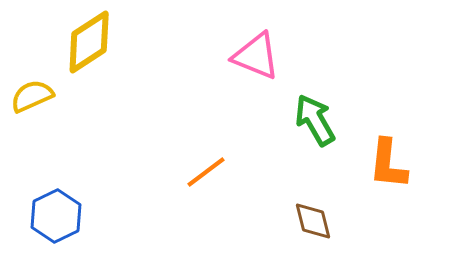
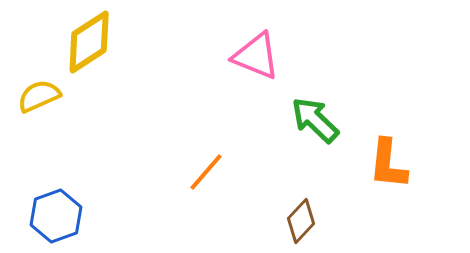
yellow semicircle: moved 7 px right
green arrow: rotated 16 degrees counterclockwise
orange line: rotated 12 degrees counterclockwise
blue hexagon: rotated 6 degrees clockwise
brown diamond: moved 12 px left; rotated 57 degrees clockwise
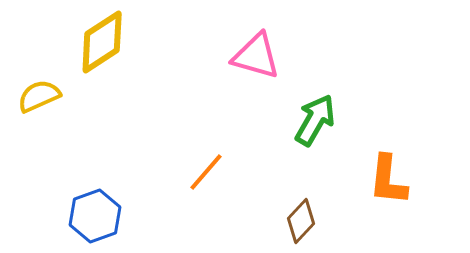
yellow diamond: moved 13 px right
pink triangle: rotated 6 degrees counterclockwise
green arrow: rotated 76 degrees clockwise
orange L-shape: moved 16 px down
blue hexagon: moved 39 px right
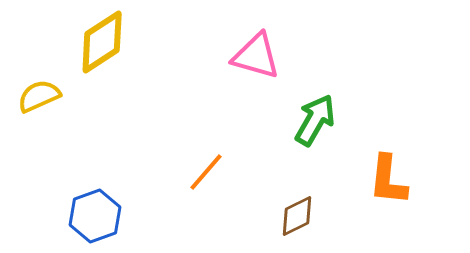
brown diamond: moved 4 px left, 5 px up; rotated 21 degrees clockwise
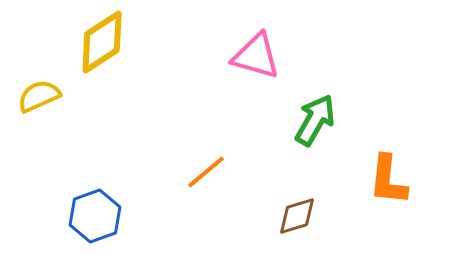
orange line: rotated 9 degrees clockwise
brown diamond: rotated 9 degrees clockwise
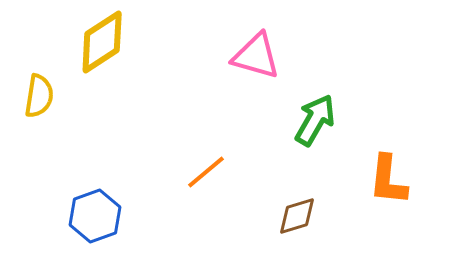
yellow semicircle: rotated 123 degrees clockwise
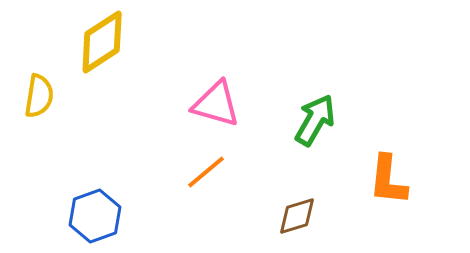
pink triangle: moved 40 px left, 48 px down
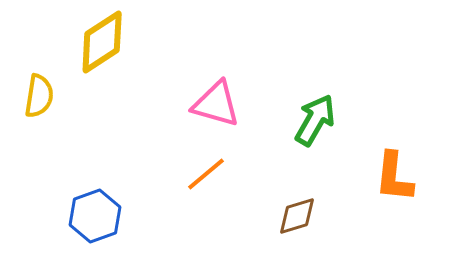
orange line: moved 2 px down
orange L-shape: moved 6 px right, 3 px up
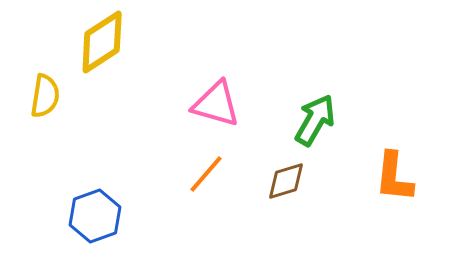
yellow semicircle: moved 6 px right
orange line: rotated 9 degrees counterclockwise
brown diamond: moved 11 px left, 35 px up
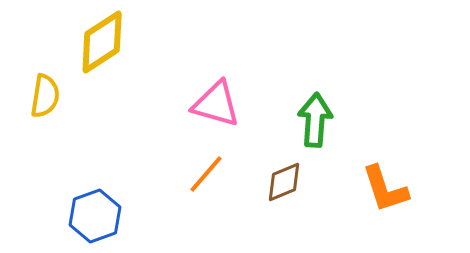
green arrow: rotated 26 degrees counterclockwise
orange L-shape: moved 9 px left, 12 px down; rotated 24 degrees counterclockwise
brown diamond: moved 2 px left, 1 px down; rotated 6 degrees counterclockwise
